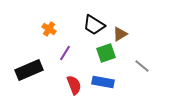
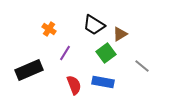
green square: rotated 18 degrees counterclockwise
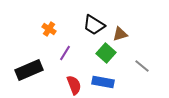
brown triangle: rotated 14 degrees clockwise
green square: rotated 12 degrees counterclockwise
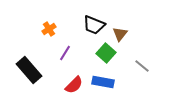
black trapezoid: rotated 10 degrees counterclockwise
orange cross: rotated 24 degrees clockwise
brown triangle: rotated 35 degrees counterclockwise
black rectangle: rotated 72 degrees clockwise
red semicircle: rotated 66 degrees clockwise
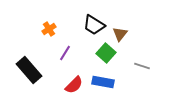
black trapezoid: rotated 10 degrees clockwise
gray line: rotated 21 degrees counterclockwise
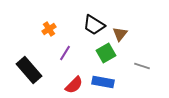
green square: rotated 18 degrees clockwise
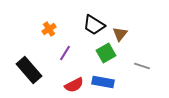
red semicircle: rotated 18 degrees clockwise
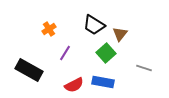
green square: rotated 12 degrees counterclockwise
gray line: moved 2 px right, 2 px down
black rectangle: rotated 20 degrees counterclockwise
